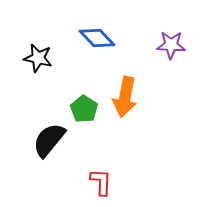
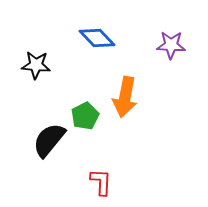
black star: moved 2 px left, 7 px down; rotated 8 degrees counterclockwise
green pentagon: moved 1 px right, 7 px down; rotated 12 degrees clockwise
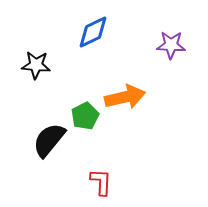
blue diamond: moved 4 px left, 6 px up; rotated 72 degrees counterclockwise
orange arrow: rotated 114 degrees counterclockwise
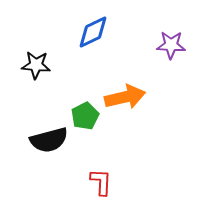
black semicircle: rotated 144 degrees counterclockwise
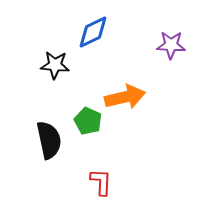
black star: moved 19 px right
green pentagon: moved 3 px right, 5 px down; rotated 20 degrees counterclockwise
black semicircle: rotated 87 degrees counterclockwise
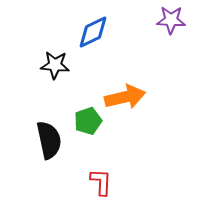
purple star: moved 25 px up
green pentagon: rotated 28 degrees clockwise
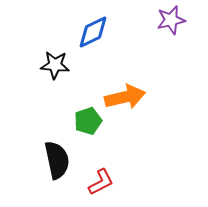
purple star: rotated 16 degrees counterclockwise
black semicircle: moved 8 px right, 20 px down
red L-shape: rotated 60 degrees clockwise
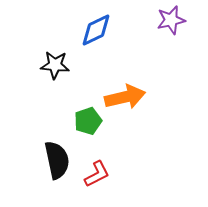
blue diamond: moved 3 px right, 2 px up
red L-shape: moved 4 px left, 8 px up
